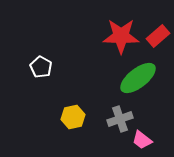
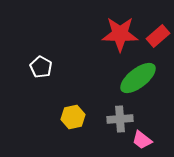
red star: moved 1 px left, 2 px up
gray cross: rotated 15 degrees clockwise
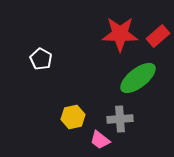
white pentagon: moved 8 px up
pink trapezoid: moved 42 px left
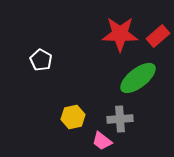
white pentagon: moved 1 px down
pink trapezoid: moved 2 px right, 1 px down
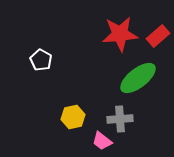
red star: rotated 6 degrees counterclockwise
